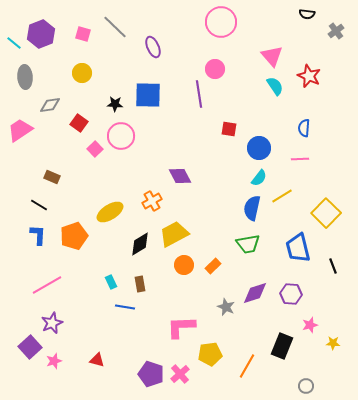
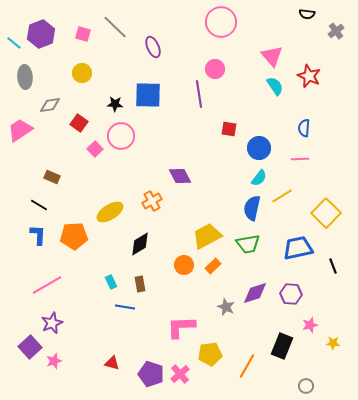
yellow trapezoid at (174, 234): moved 33 px right, 2 px down
orange pentagon at (74, 236): rotated 16 degrees clockwise
blue trapezoid at (298, 248): rotated 92 degrees clockwise
red triangle at (97, 360): moved 15 px right, 3 px down
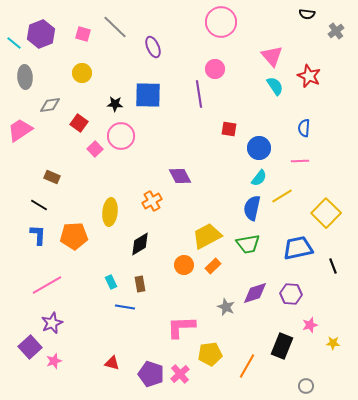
pink line at (300, 159): moved 2 px down
yellow ellipse at (110, 212): rotated 52 degrees counterclockwise
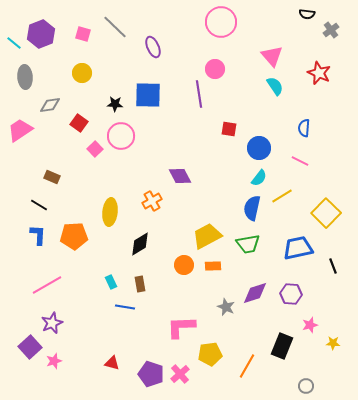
gray cross at (336, 31): moved 5 px left, 1 px up
red star at (309, 76): moved 10 px right, 3 px up
pink line at (300, 161): rotated 30 degrees clockwise
orange rectangle at (213, 266): rotated 42 degrees clockwise
